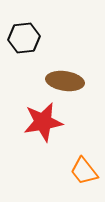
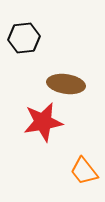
brown ellipse: moved 1 px right, 3 px down
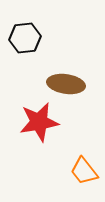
black hexagon: moved 1 px right
red star: moved 4 px left
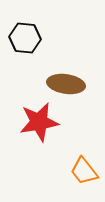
black hexagon: rotated 12 degrees clockwise
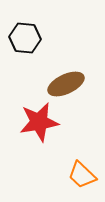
brown ellipse: rotated 33 degrees counterclockwise
orange trapezoid: moved 2 px left, 4 px down; rotated 8 degrees counterclockwise
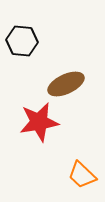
black hexagon: moved 3 px left, 3 px down
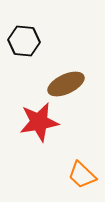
black hexagon: moved 2 px right
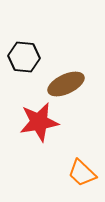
black hexagon: moved 16 px down
orange trapezoid: moved 2 px up
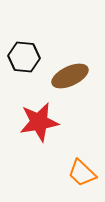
brown ellipse: moved 4 px right, 8 px up
